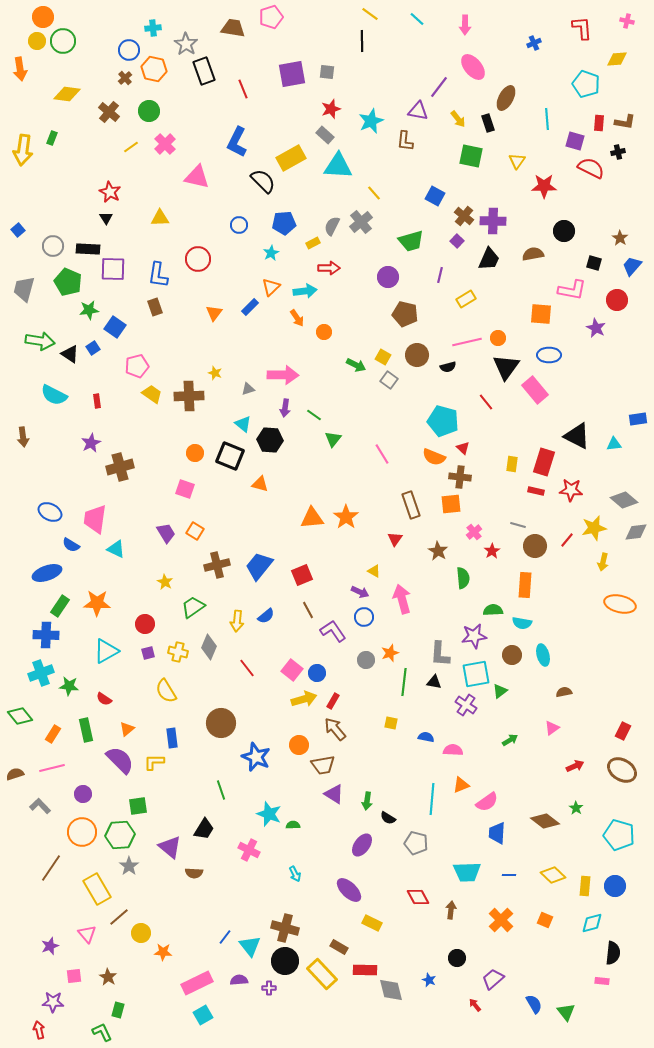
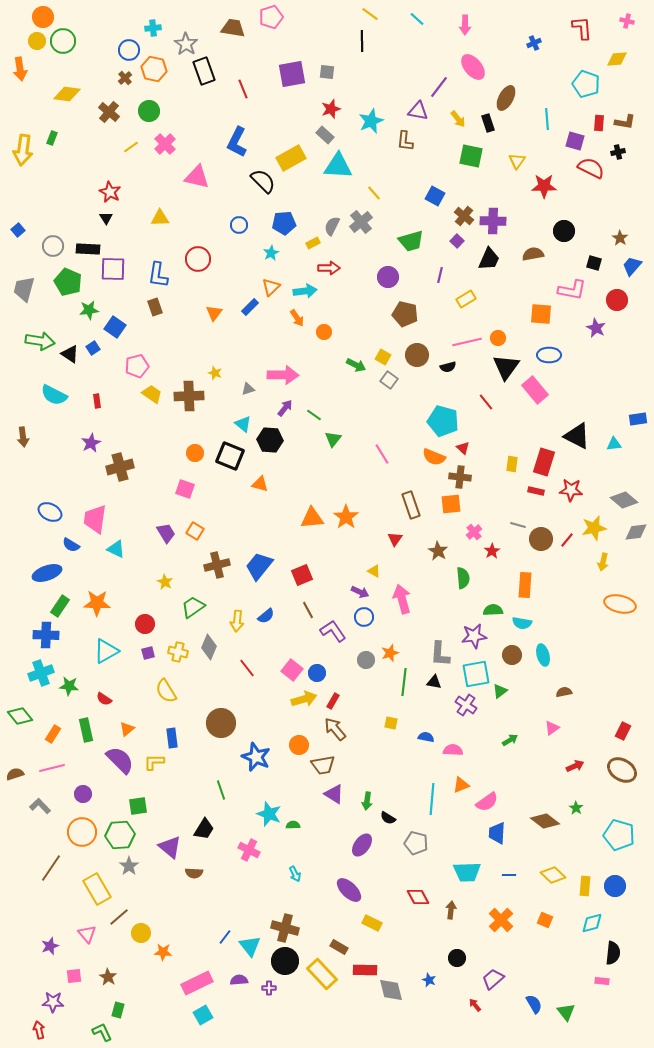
purple arrow at (285, 408): rotated 150 degrees counterclockwise
brown circle at (535, 546): moved 6 px right, 7 px up
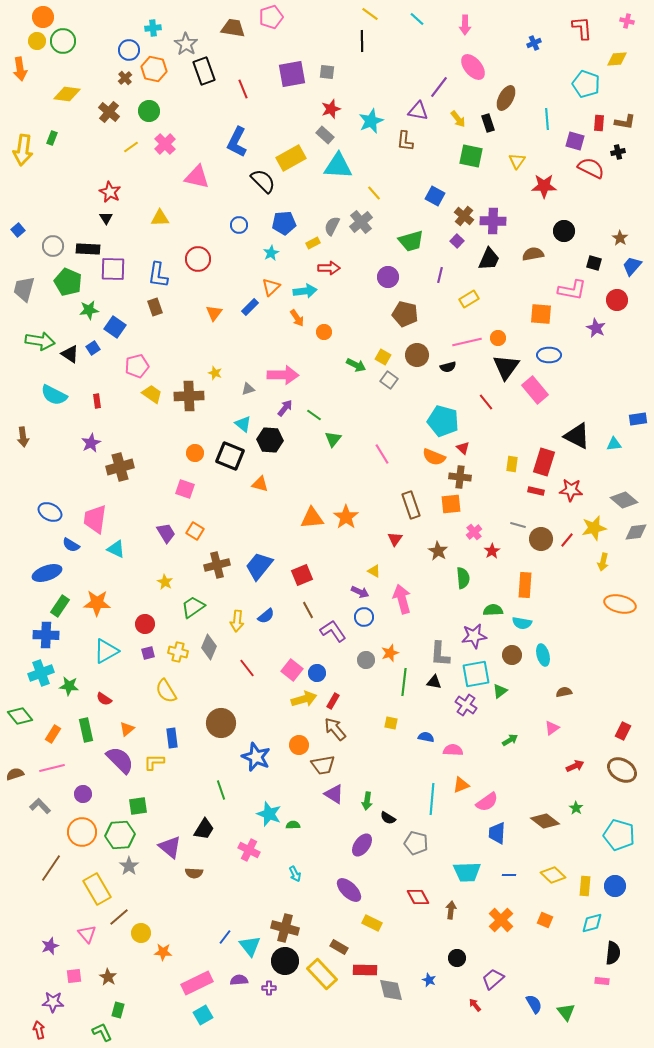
yellow rectangle at (466, 299): moved 3 px right
